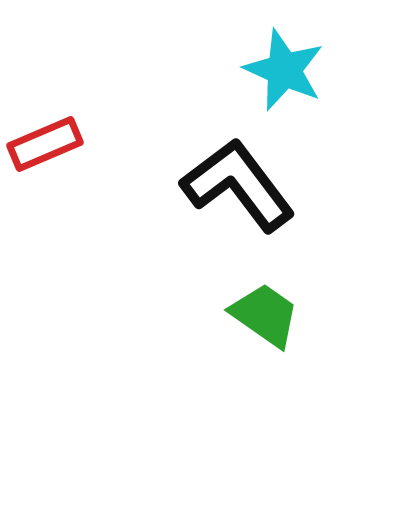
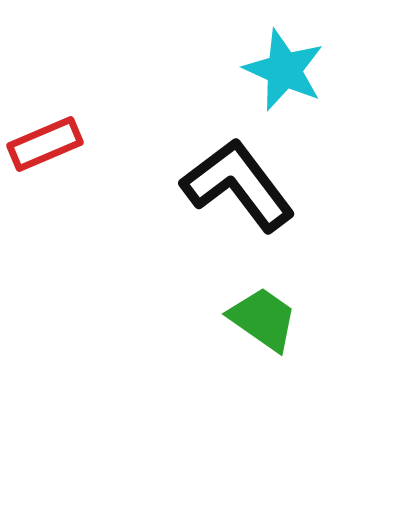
green trapezoid: moved 2 px left, 4 px down
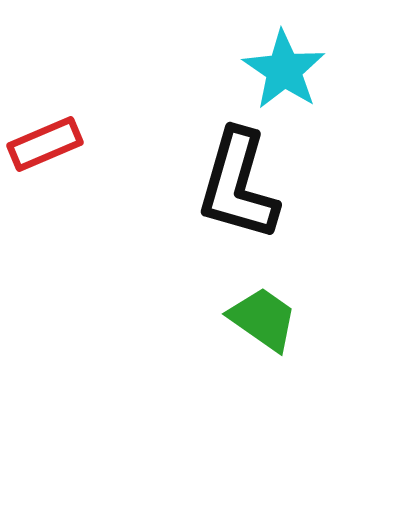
cyan star: rotated 10 degrees clockwise
black L-shape: rotated 127 degrees counterclockwise
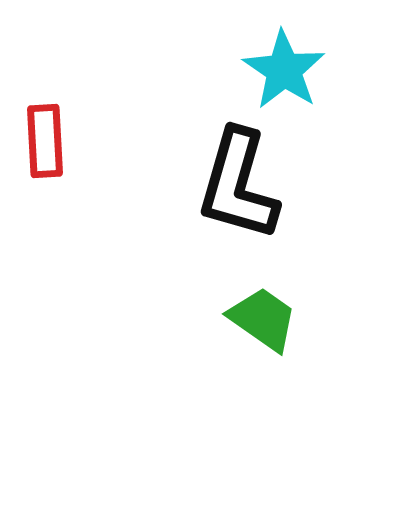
red rectangle: moved 3 px up; rotated 70 degrees counterclockwise
